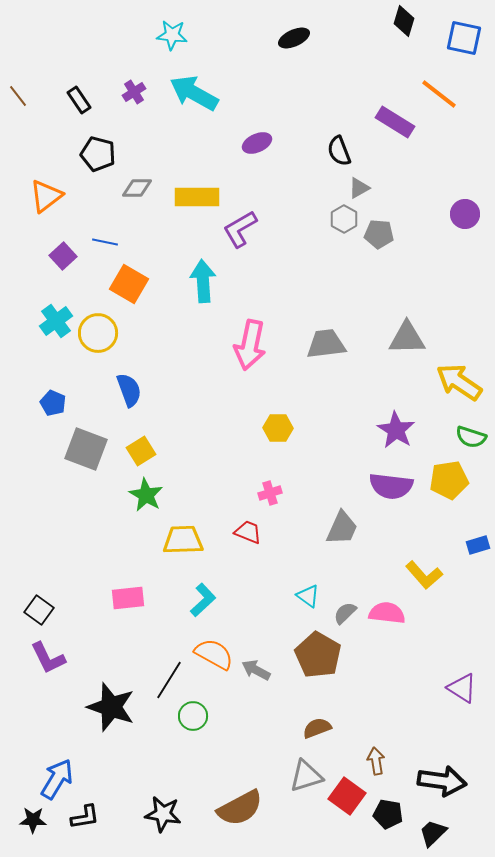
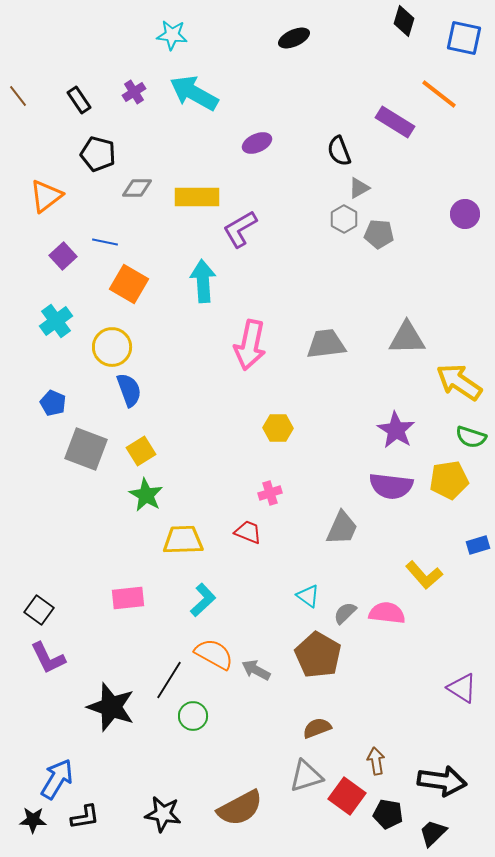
yellow circle at (98, 333): moved 14 px right, 14 px down
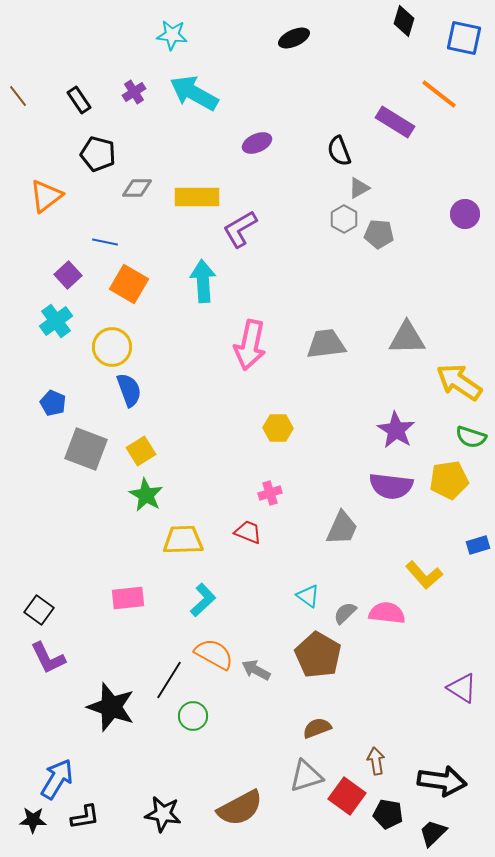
purple square at (63, 256): moved 5 px right, 19 px down
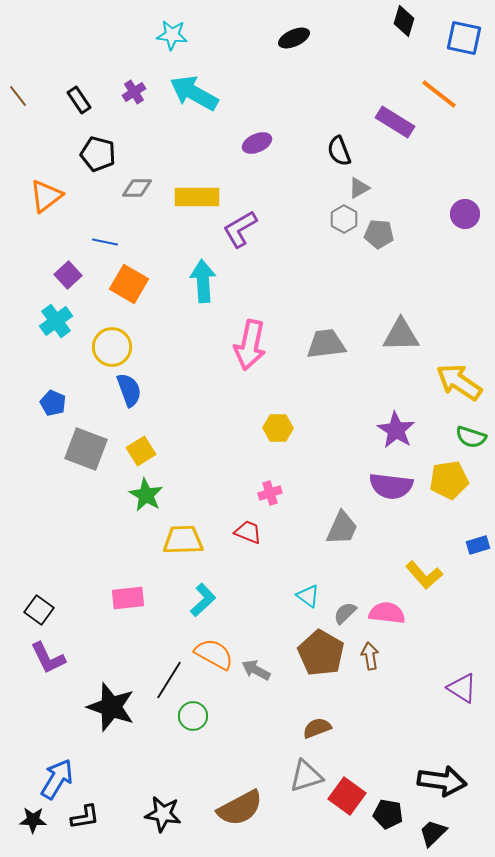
gray triangle at (407, 338): moved 6 px left, 3 px up
brown pentagon at (318, 655): moved 3 px right, 2 px up
brown arrow at (376, 761): moved 6 px left, 105 px up
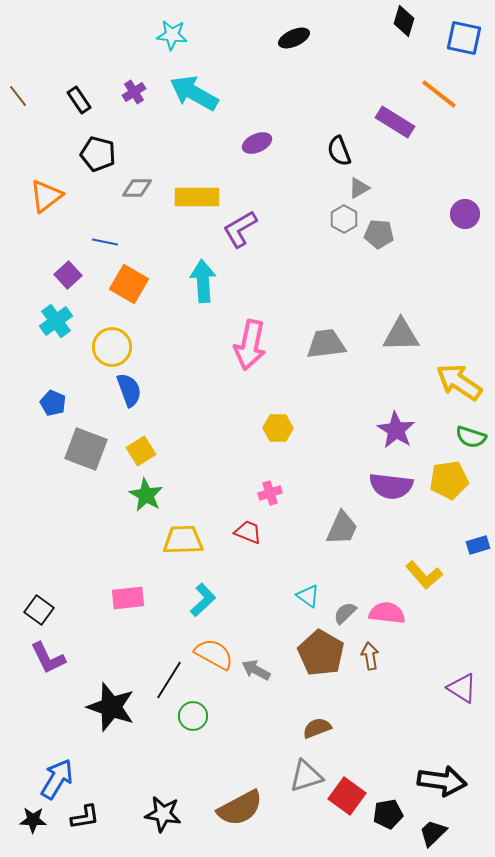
black pentagon at (388, 814): rotated 20 degrees counterclockwise
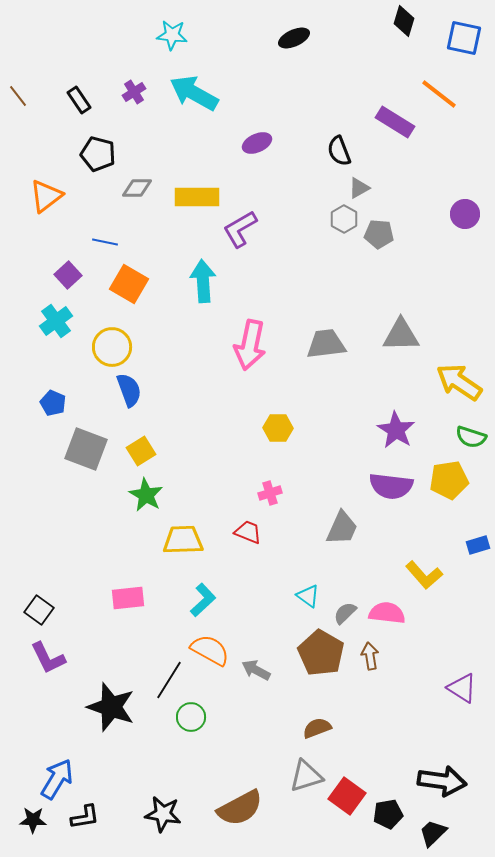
orange semicircle at (214, 654): moved 4 px left, 4 px up
green circle at (193, 716): moved 2 px left, 1 px down
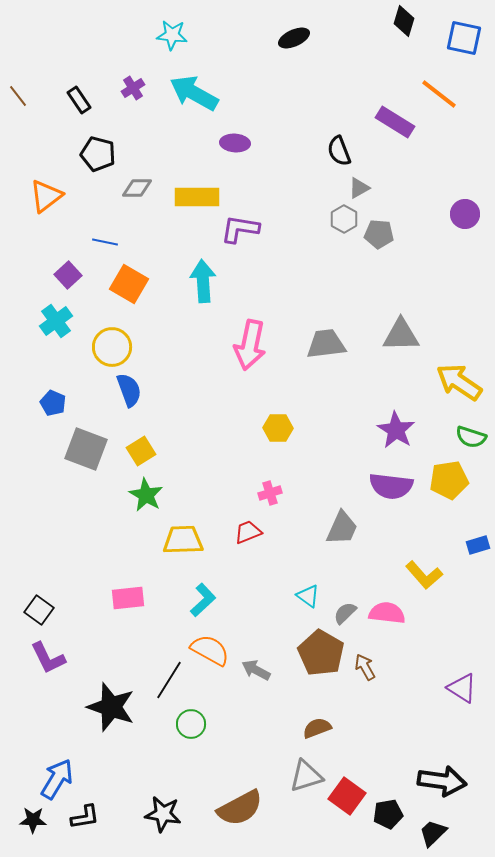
purple cross at (134, 92): moved 1 px left, 4 px up
purple ellipse at (257, 143): moved 22 px left; rotated 28 degrees clockwise
purple L-shape at (240, 229): rotated 39 degrees clockwise
red trapezoid at (248, 532): rotated 44 degrees counterclockwise
brown arrow at (370, 656): moved 5 px left, 11 px down; rotated 20 degrees counterclockwise
green circle at (191, 717): moved 7 px down
